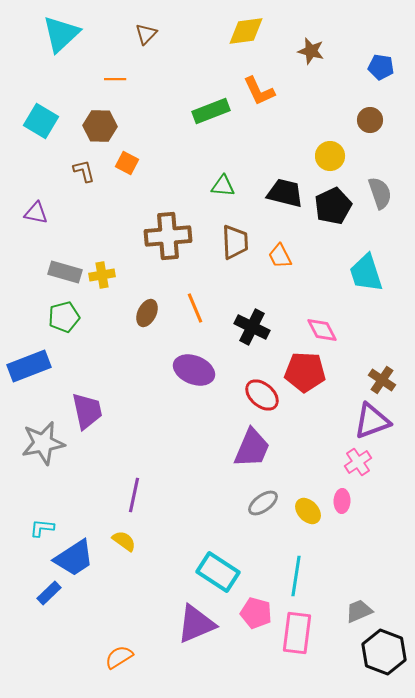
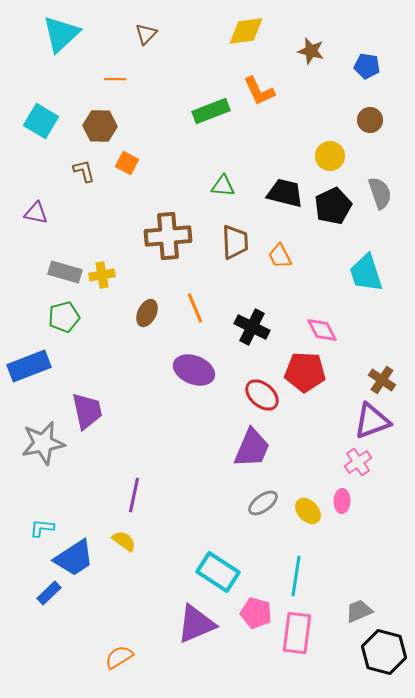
blue pentagon at (381, 67): moved 14 px left, 1 px up
black hexagon at (384, 652): rotated 6 degrees counterclockwise
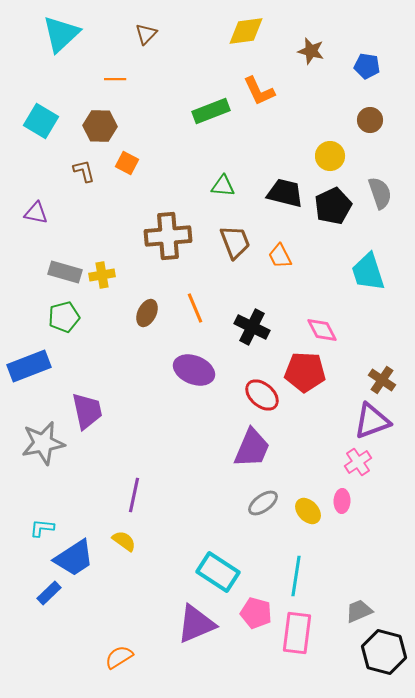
brown trapezoid at (235, 242): rotated 18 degrees counterclockwise
cyan trapezoid at (366, 273): moved 2 px right, 1 px up
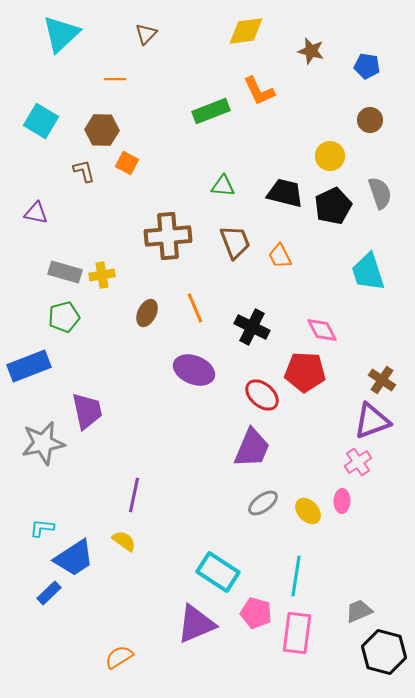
brown hexagon at (100, 126): moved 2 px right, 4 px down
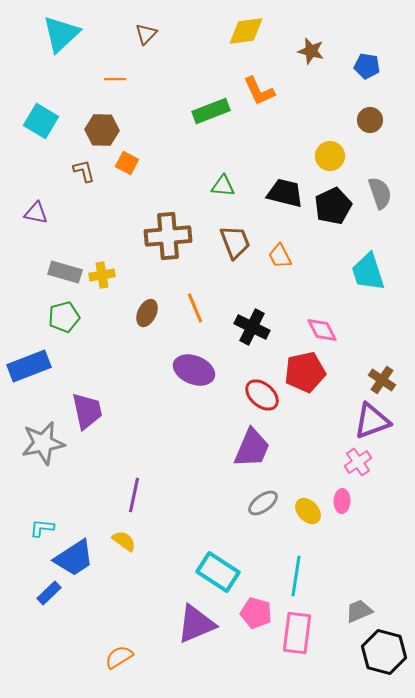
red pentagon at (305, 372): rotated 15 degrees counterclockwise
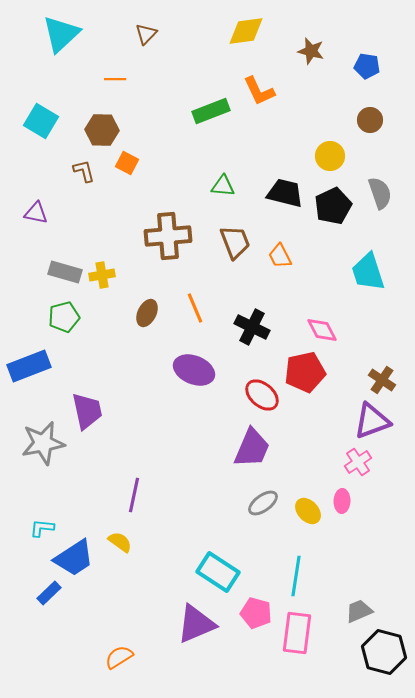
yellow semicircle at (124, 541): moved 4 px left, 1 px down
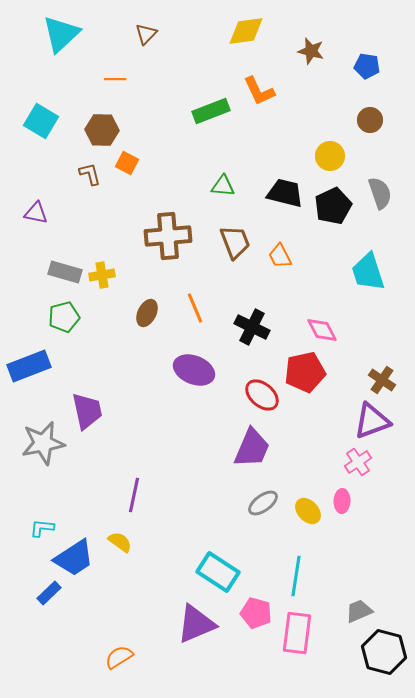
brown L-shape at (84, 171): moved 6 px right, 3 px down
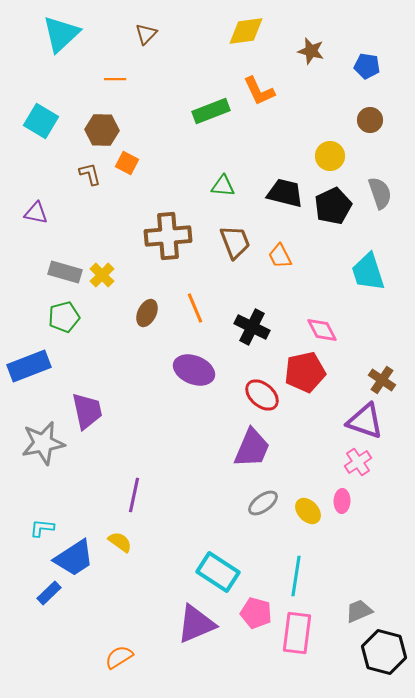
yellow cross at (102, 275): rotated 35 degrees counterclockwise
purple triangle at (372, 421): moved 7 px left; rotated 39 degrees clockwise
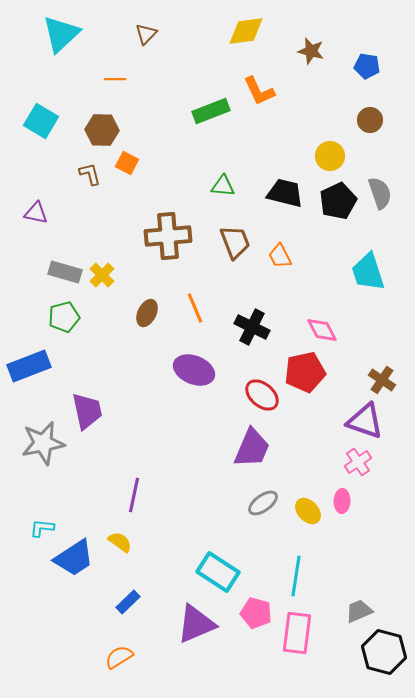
black pentagon at (333, 206): moved 5 px right, 5 px up
blue rectangle at (49, 593): moved 79 px right, 9 px down
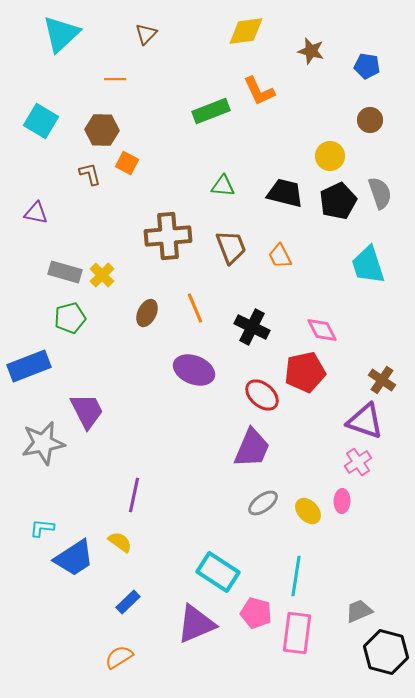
brown trapezoid at (235, 242): moved 4 px left, 5 px down
cyan trapezoid at (368, 272): moved 7 px up
green pentagon at (64, 317): moved 6 px right, 1 px down
purple trapezoid at (87, 411): rotated 15 degrees counterclockwise
black hexagon at (384, 652): moved 2 px right
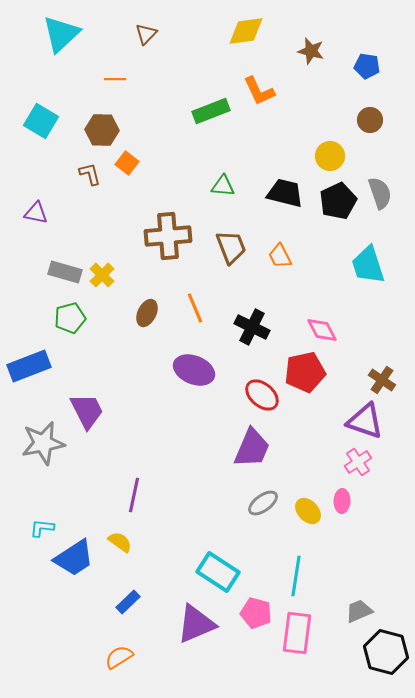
orange square at (127, 163): rotated 10 degrees clockwise
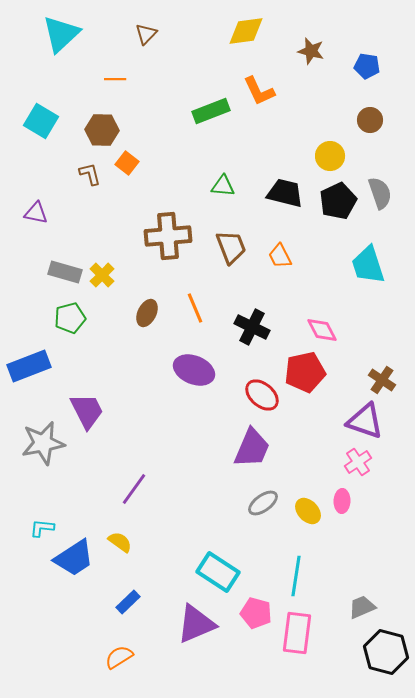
purple line at (134, 495): moved 6 px up; rotated 24 degrees clockwise
gray trapezoid at (359, 611): moved 3 px right, 4 px up
